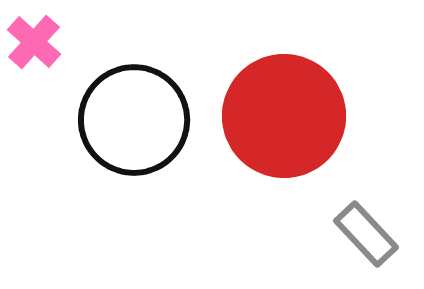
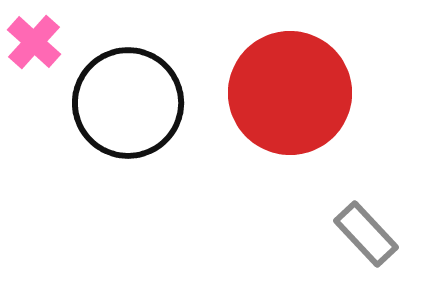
red circle: moved 6 px right, 23 px up
black circle: moved 6 px left, 17 px up
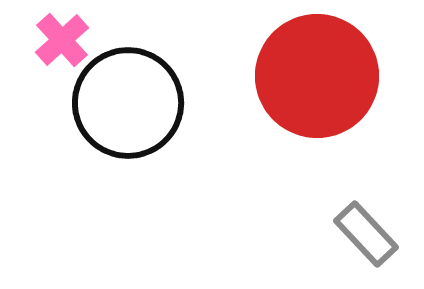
pink cross: moved 28 px right, 2 px up; rotated 6 degrees clockwise
red circle: moved 27 px right, 17 px up
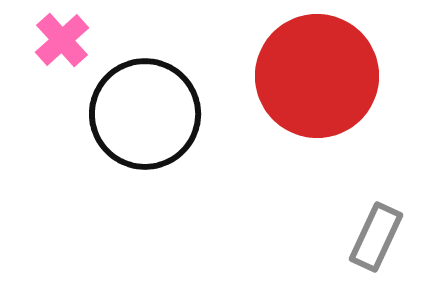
black circle: moved 17 px right, 11 px down
gray rectangle: moved 10 px right, 3 px down; rotated 68 degrees clockwise
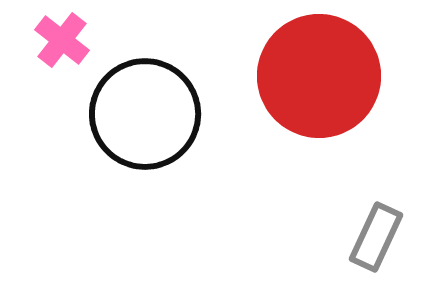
pink cross: rotated 10 degrees counterclockwise
red circle: moved 2 px right
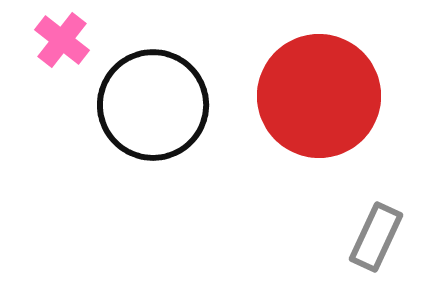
red circle: moved 20 px down
black circle: moved 8 px right, 9 px up
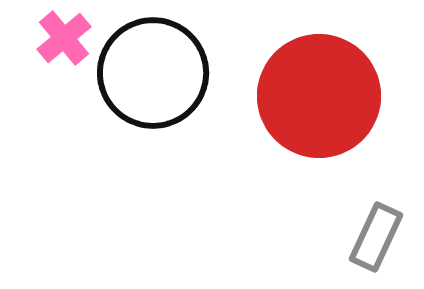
pink cross: moved 2 px right, 2 px up; rotated 12 degrees clockwise
black circle: moved 32 px up
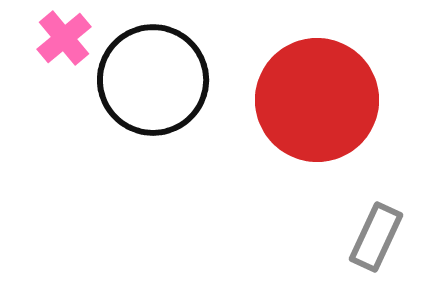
black circle: moved 7 px down
red circle: moved 2 px left, 4 px down
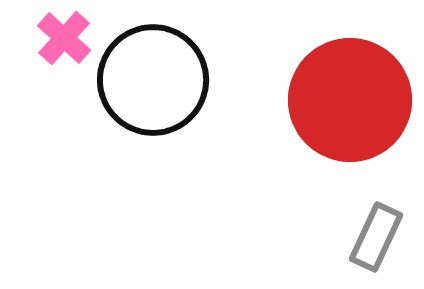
pink cross: rotated 8 degrees counterclockwise
red circle: moved 33 px right
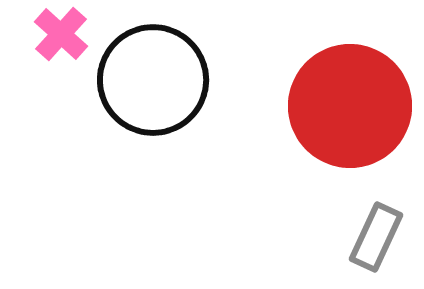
pink cross: moved 3 px left, 4 px up
red circle: moved 6 px down
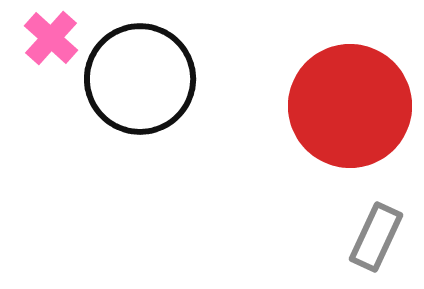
pink cross: moved 10 px left, 4 px down
black circle: moved 13 px left, 1 px up
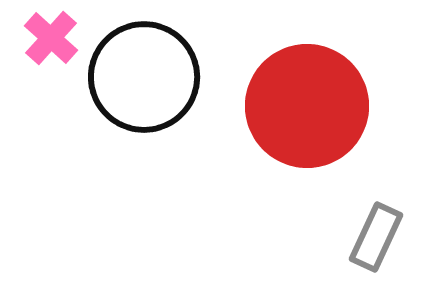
black circle: moved 4 px right, 2 px up
red circle: moved 43 px left
